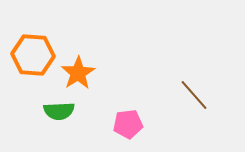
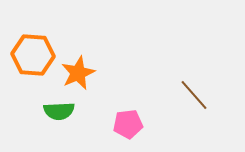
orange star: rotated 8 degrees clockwise
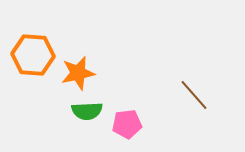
orange star: rotated 12 degrees clockwise
green semicircle: moved 28 px right
pink pentagon: moved 1 px left
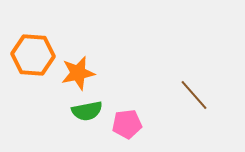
green semicircle: rotated 8 degrees counterclockwise
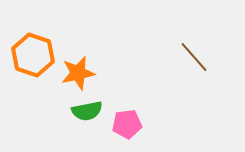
orange hexagon: rotated 15 degrees clockwise
brown line: moved 38 px up
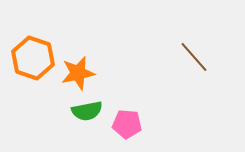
orange hexagon: moved 3 px down
pink pentagon: rotated 12 degrees clockwise
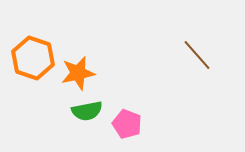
brown line: moved 3 px right, 2 px up
pink pentagon: rotated 16 degrees clockwise
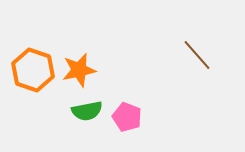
orange hexagon: moved 12 px down
orange star: moved 1 px right, 3 px up
pink pentagon: moved 7 px up
